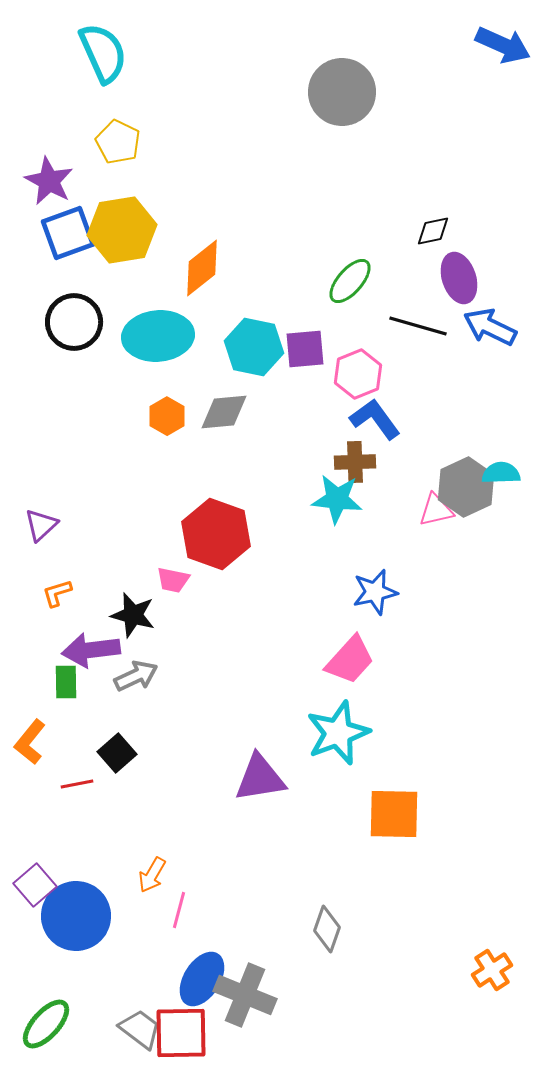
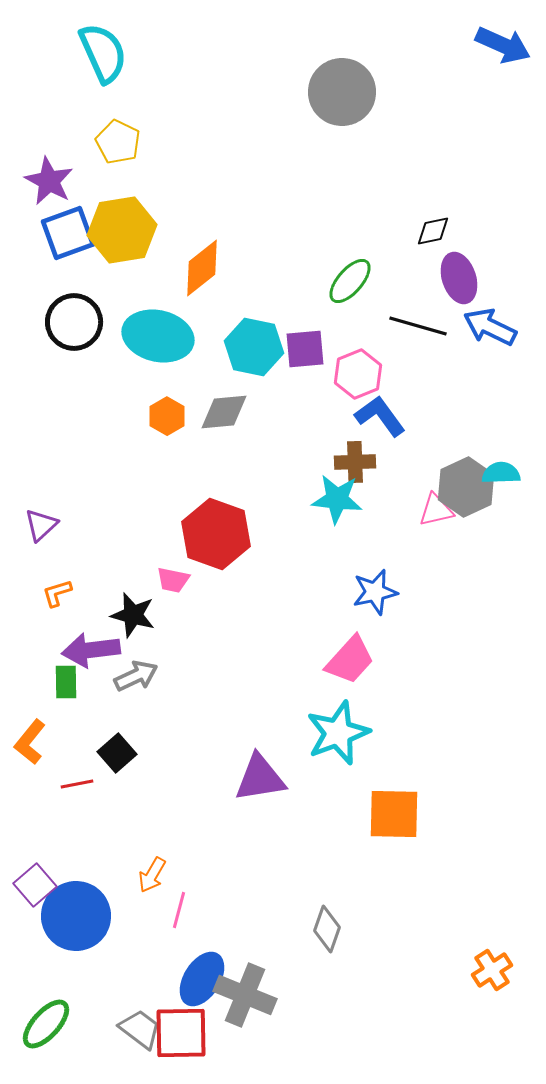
cyan ellipse at (158, 336): rotated 18 degrees clockwise
blue L-shape at (375, 419): moved 5 px right, 3 px up
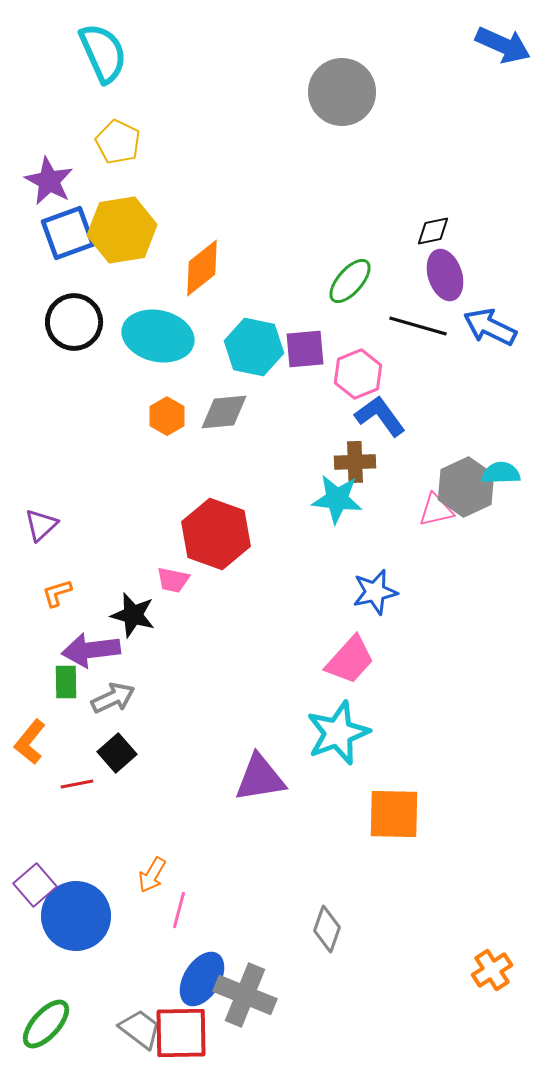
purple ellipse at (459, 278): moved 14 px left, 3 px up
gray arrow at (136, 676): moved 23 px left, 22 px down
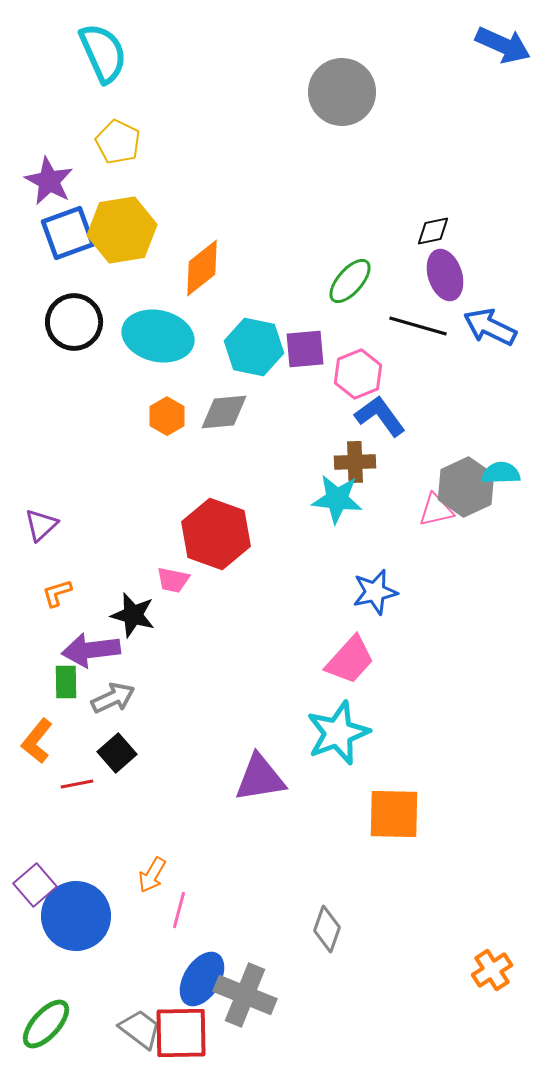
orange L-shape at (30, 742): moved 7 px right, 1 px up
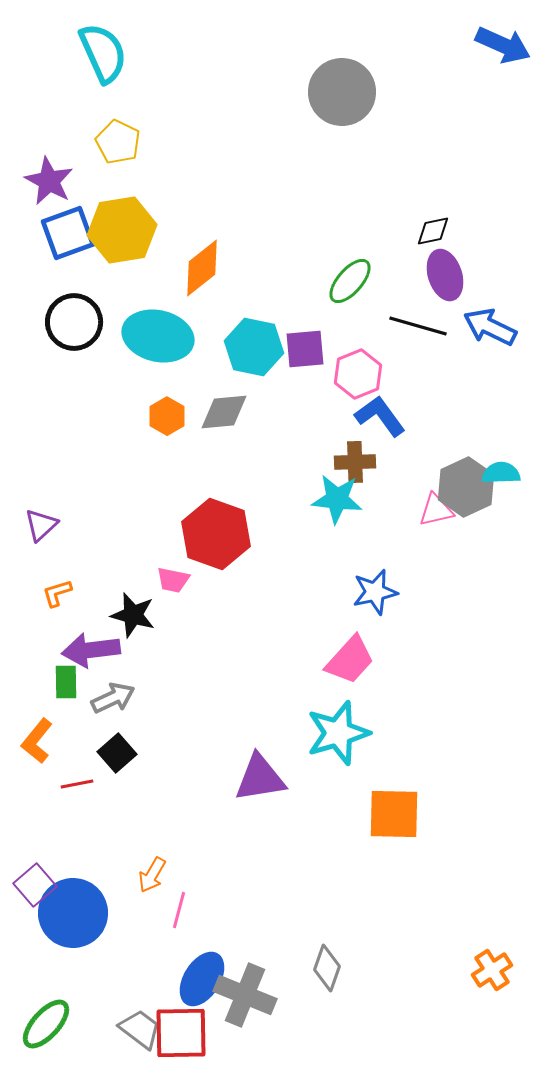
cyan star at (338, 733): rotated 4 degrees clockwise
blue circle at (76, 916): moved 3 px left, 3 px up
gray diamond at (327, 929): moved 39 px down
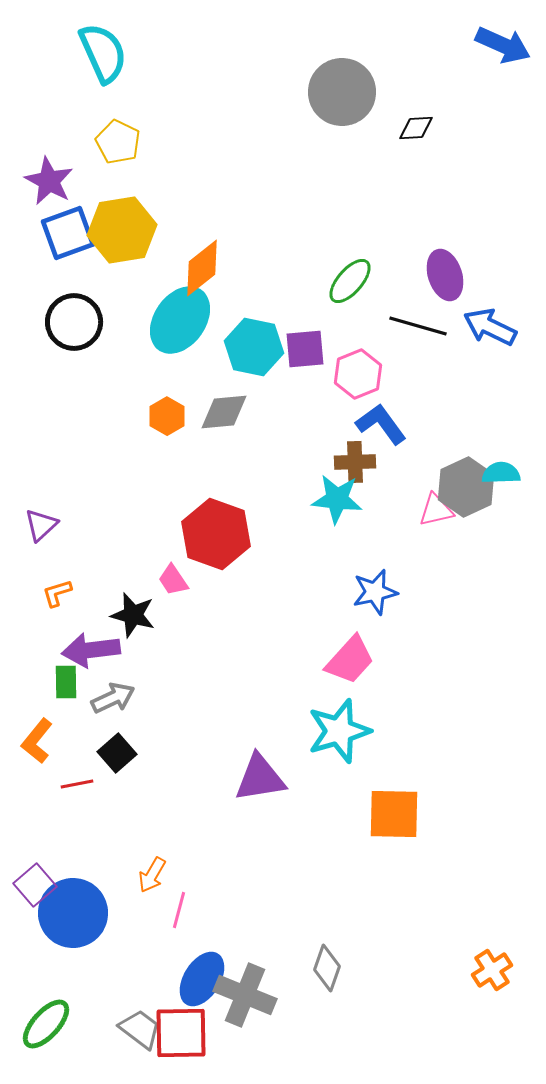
black diamond at (433, 231): moved 17 px left, 103 px up; rotated 9 degrees clockwise
cyan ellipse at (158, 336): moved 22 px right, 16 px up; rotated 68 degrees counterclockwise
blue L-shape at (380, 416): moved 1 px right, 8 px down
pink trapezoid at (173, 580): rotated 44 degrees clockwise
cyan star at (338, 733): moved 1 px right, 2 px up
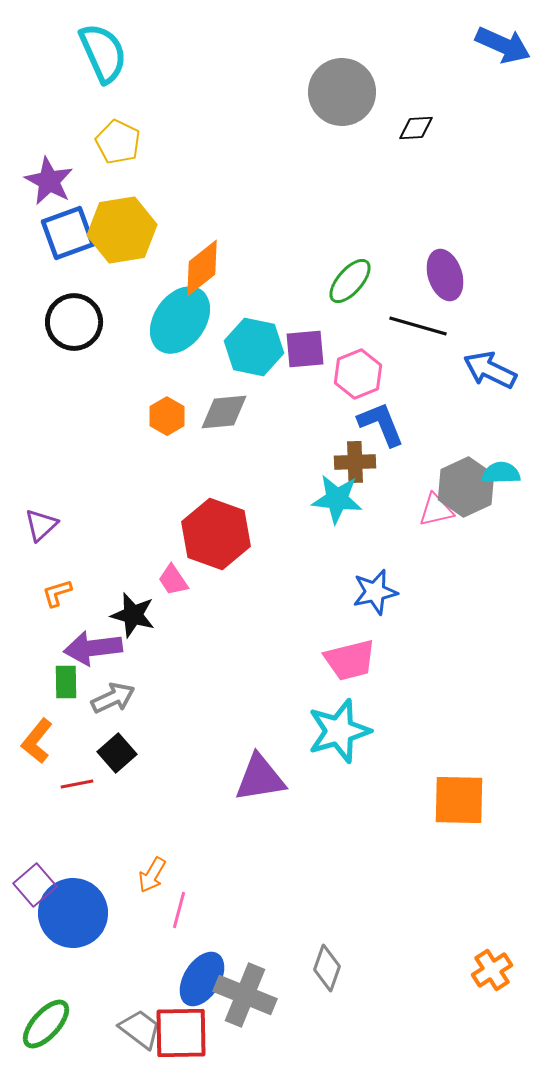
blue arrow at (490, 327): moved 43 px down
blue L-shape at (381, 424): rotated 14 degrees clockwise
purple arrow at (91, 650): moved 2 px right, 2 px up
pink trapezoid at (350, 660): rotated 34 degrees clockwise
orange square at (394, 814): moved 65 px right, 14 px up
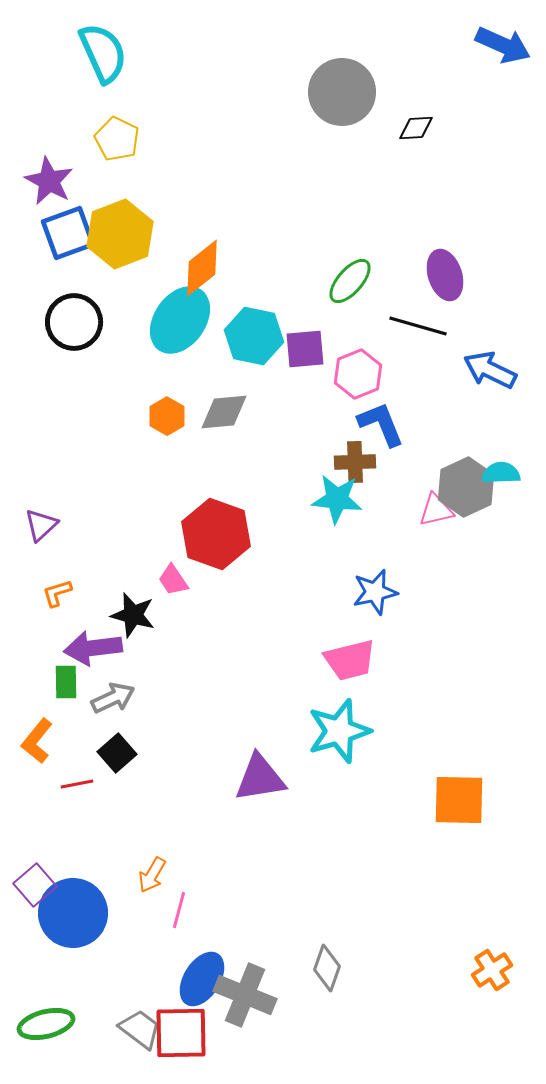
yellow pentagon at (118, 142): moved 1 px left, 3 px up
yellow hexagon at (122, 230): moved 2 px left, 4 px down; rotated 12 degrees counterclockwise
cyan hexagon at (254, 347): moved 11 px up
green ellipse at (46, 1024): rotated 34 degrees clockwise
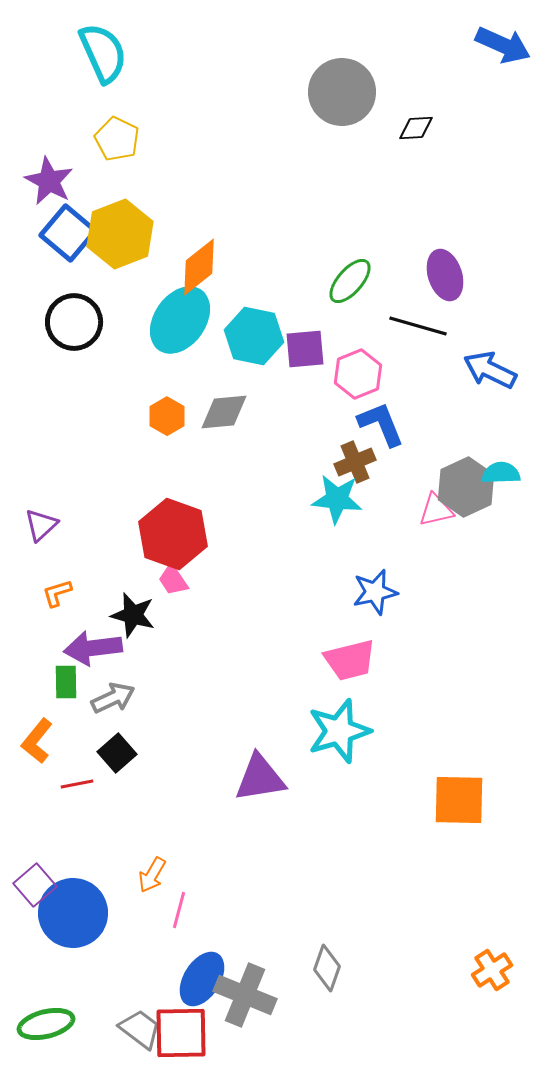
blue square at (68, 233): rotated 30 degrees counterclockwise
orange diamond at (202, 268): moved 3 px left, 1 px up
brown cross at (355, 462): rotated 21 degrees counterclockwise
red hexagon at (216, 534): moved 43 px left
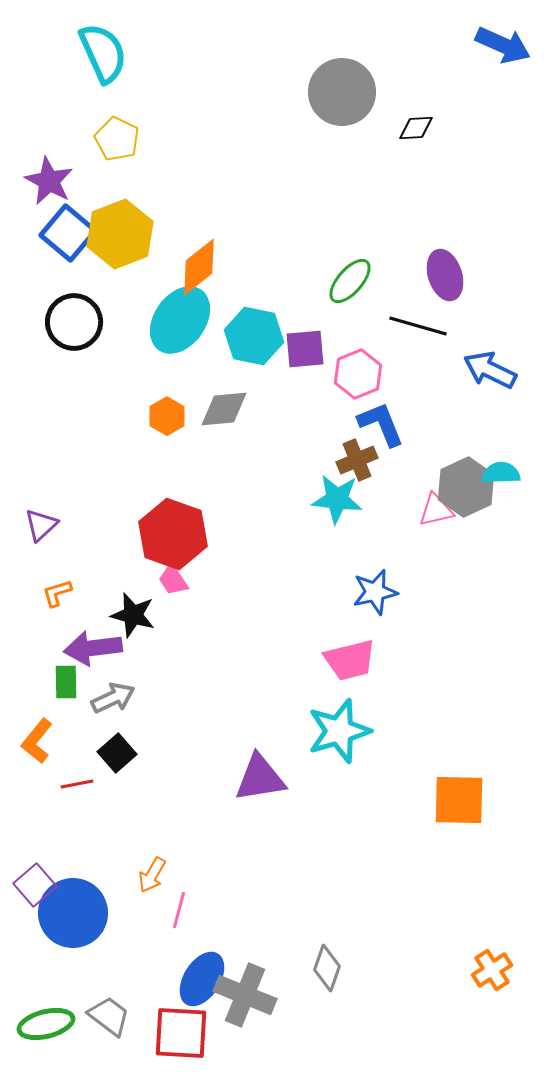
gray diamond at (224, 412): moved 3 px up
brown cross at (355, 462): moved 2 px right, 2 px up
gray trapezoid at (140, 1029): moved 31 px left, 13 px up
red square at (181, 1033): rotated 4 degrees clockwise
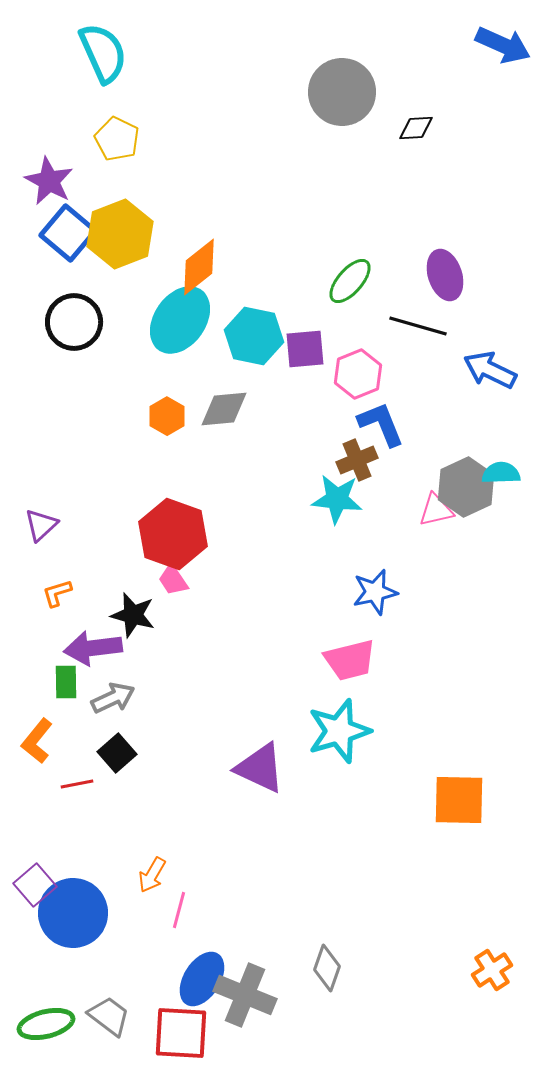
purple triangle at (260, 778): moved 10 px up; rotated 34 degrees clockwise
